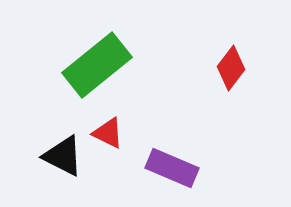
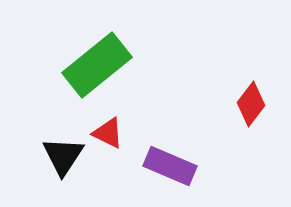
red diamond: moved 20 px right, 36 px down
black triangle: rotated 36 degrees clockwise
purple rectangle: moved 2 px left, 2 px up
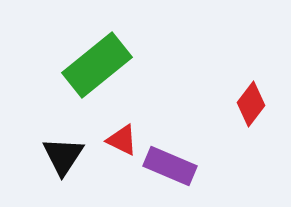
red triangle: moved 14 px right, 7 px down
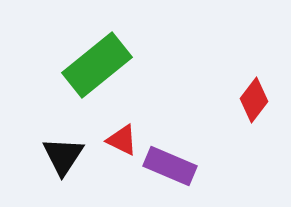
red diamond: moved 3 px right, 4 px up
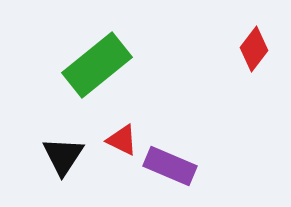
red diamond: moved 51 px up
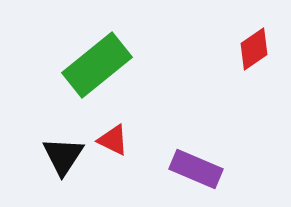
red diamond: rotated 18 degrees clockwise
red triangle: moved 9 px left
purple rectangle: moved 26 px right, 3 px down
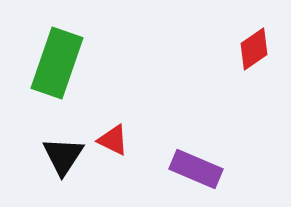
green rectangle: moved 40 px left, 2 px up; rotated 32 degrees counterclockwise
